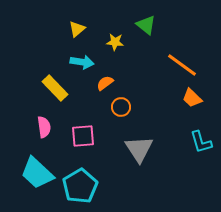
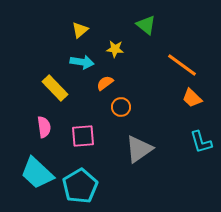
yellow triangle: moved 3 px right, 1 px down
yellow star: moved 7 px down
gray triangle: rotated 28 degrees clockwise
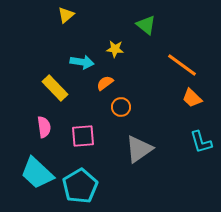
yellow triangle: moved 14 px left, 15 px up
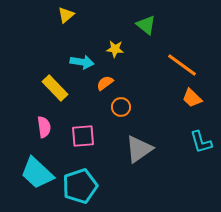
cyan pentagon: rotated 12 degrees clockwise
